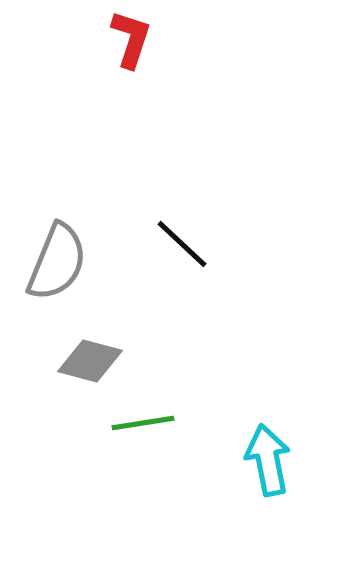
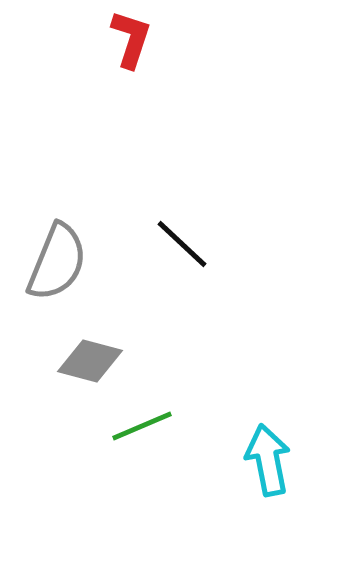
green line: moved 1 px left, 3 px down; rotated 14 degrees counterclockwise
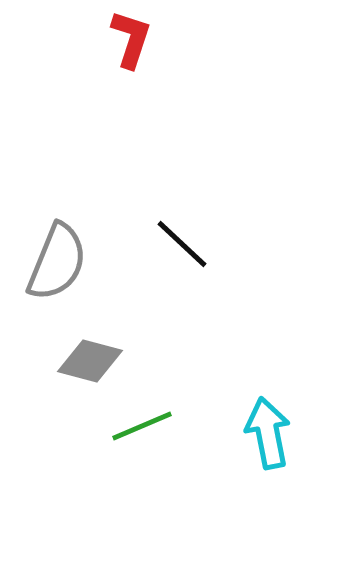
cyan arrow: moved 27 px up
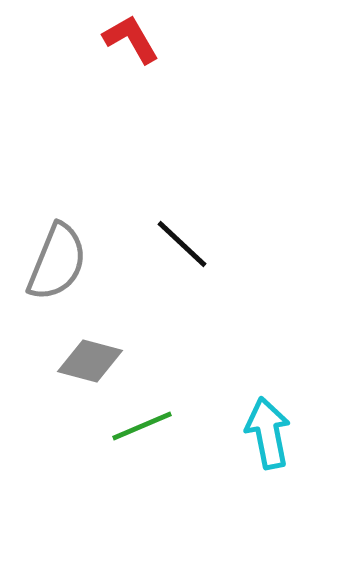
red L-shape: rotated 48 degrees counterclockwise
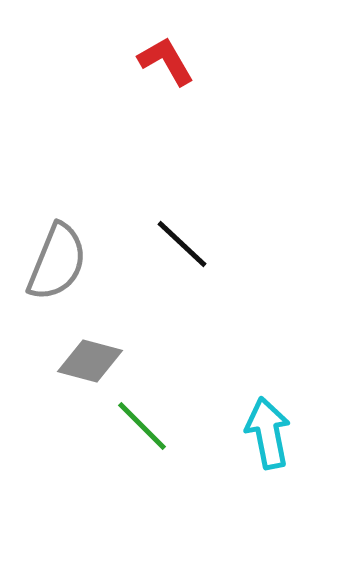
red L-shape: moved 35 px right, 22 px down
green line: rotated 68 degrees clockwise
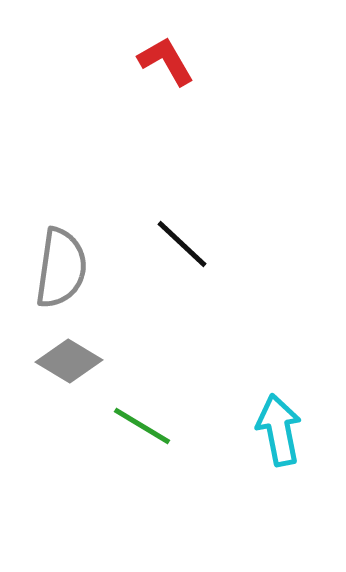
gray semicircle: moved 4 px right, 6 px down; rotated 14 degrees counterclockwise
gray diamond: moved 21 px left; rotated 16 degrees clockwise
green line: rotated 14 degrees counterclockwise
cyan arrow: moved 11 px right, 3 px up
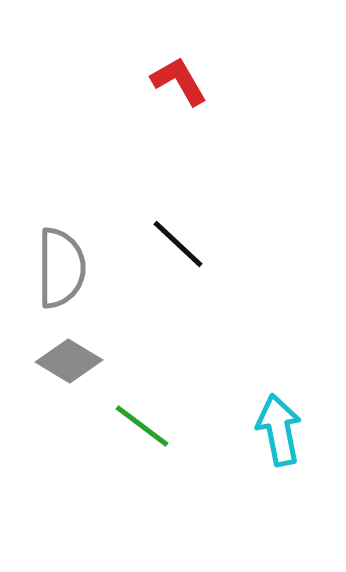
red L-shape: moved 13 px right, 20 px down
black line: moved 4 px left
gray semicircle: rotated 8 degrees counterclockwise
green line: rotated 6 degrees clockwise
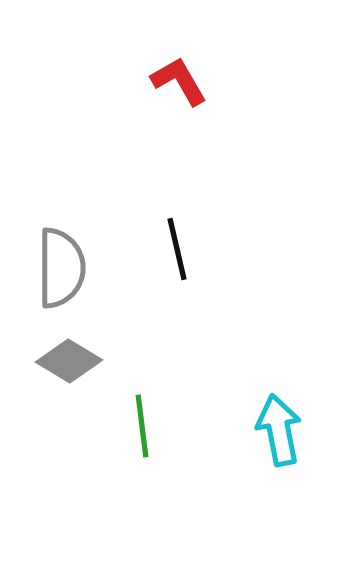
black line: moved 1 px left, 5 px down; rotated 34 degrees clockwise
green line: rotated 46 degrees clockwise
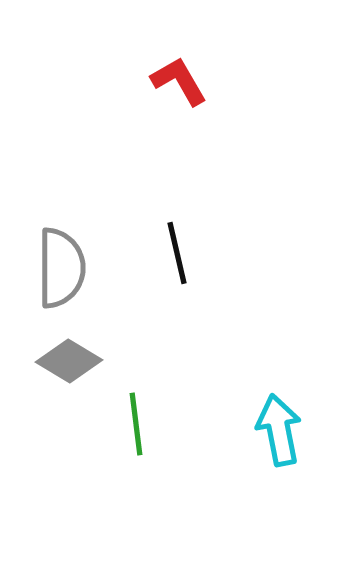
black line: moved 4 px down
green line: moved 6 px left, 2 px up
